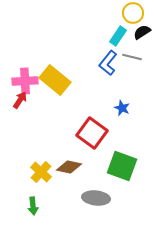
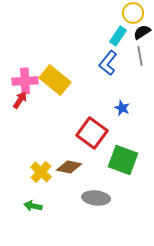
gray line: moved 8 px right, 1 px up; rotated 66 degrees clockwise
green square: moved 1 px right, 6 px up
green arrow: rotated 108 degrees clockwise
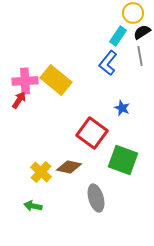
yellow rectangle: moved 1 px right
red arrow: moved 1 px left
gray ellipse: rotated 68 degrees clockwise
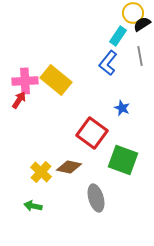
black semicircle: moved 8 px up
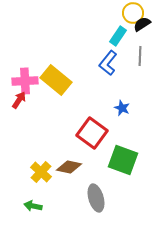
gray line: rotated 12 degrees clockwise
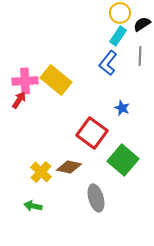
yellow circle: moved 13 px left
green square: rotated 20 degrees clockwise
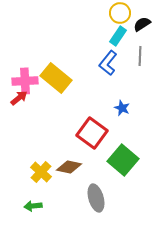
yellow rectangle: moved 2 px up
red arrow: moved 2 px up; rotated 18 degrees clockwise
green arrow: rotated 18 degrees counterclockwise
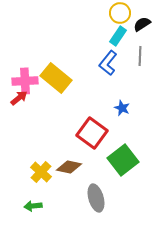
green square: rotated 12 degrees clockwise
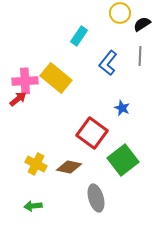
cyan rectangle: moved 39 px left
red arrow: moved 1 px left, 1 px down
yellow cross: moved 5 px left, 8 px up; rotated 15 degrees counterclockwise
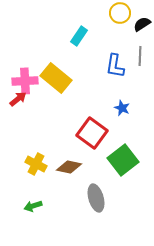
blue L-shape: moved 7 px right, 3 px down; rotated 30 degrees counterclockwise
green arrow: rotated 12 degrees counterclockwise
